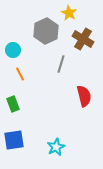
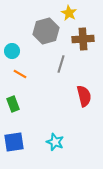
gray hexagon: rotated 10 degrees clockwise
brown cross: rotated 35 degrees counterclockwise
cyan circle: moved 1 px left, 1 px down
orange line: rotated 32 degrees counterclockwise
blue square: moved 2 px down
cyan star: moved 1 px left, 5 px up; rotated 24 degrees counterclockwise
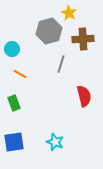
gray hexagon: moved 3 px right
cyan circle: moved 2 px up
green rectangle: moved 1 px right, 1 px up
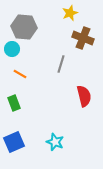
yellow star: moved 1 px right; rotated 21 degrees clockwise
gray hexagon: moved 25 px left, 4 px up; rotated 20 degrees clockwise
brown cross: moved 1 px up; rotated 25 degrees clockwise
blue square: rotated 15 degrees counterclockwise
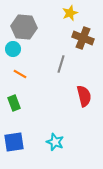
cyan circle: moved 1 px right
blue square: rotated 15 degrees clockwise
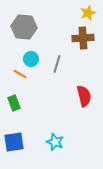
yellow star: moved 18 px right
brown cross: rotated 25 degrees counterclockwise
cyan circle: moved 18 px right, 10 px down
gray line: moved 4 px left
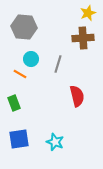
gray line: moved 1 px right
red semicircle: moved 7 px left
blue square: moved 5 px right, 3 px up
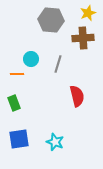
gray hexagon: moved 27 px right, 7 px up
orange line: moved 3 px left; rotated 32 degrees counterclockwise
